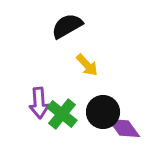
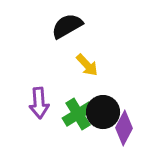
green cross: moved 16 px right; rotated 20 degrees clockwise
purple diamond: rotated 64 degrees clockwise
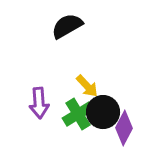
yellow arrow: moved 21 px down
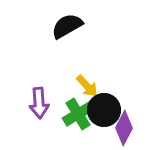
black circle: moved 1 px right, 2 px up
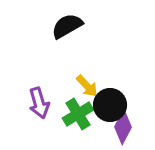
purple arrow: rotated 12 degrees counterclockwise
black circle: moved 6 px right, 5 px up
purple diamond: moved 1 px left, 1 px up
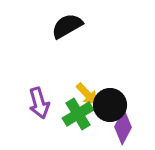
yellow arrow: moved 8 px down
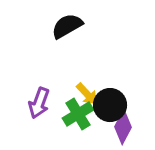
purple arrow: rotated 36 degrees clockwise
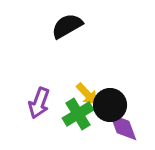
purple diamond: rotated 48 degrees counterclockwise
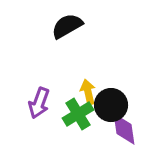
yellow arrow: moved 1 px right, 2 px up; rotated 150 degrees counterclockwise
black circle: moved 1 px right
purple diamond: moved 1 px right, 2 px down; rotated 12 degrees clockwise
